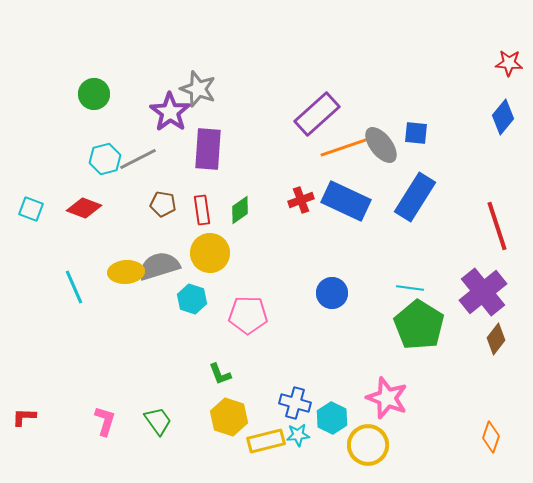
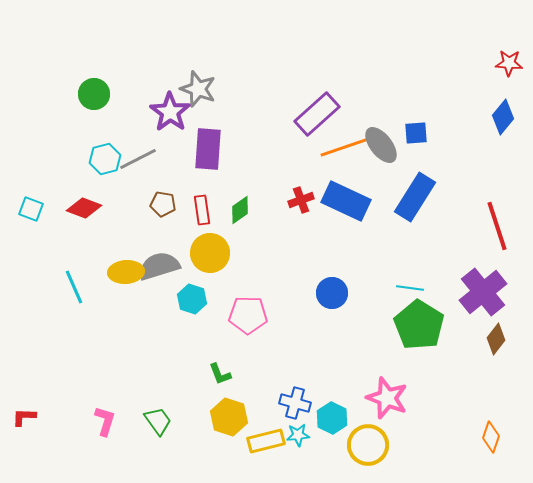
blue square at (416, 133): rotated 10 degrees counterclockwise
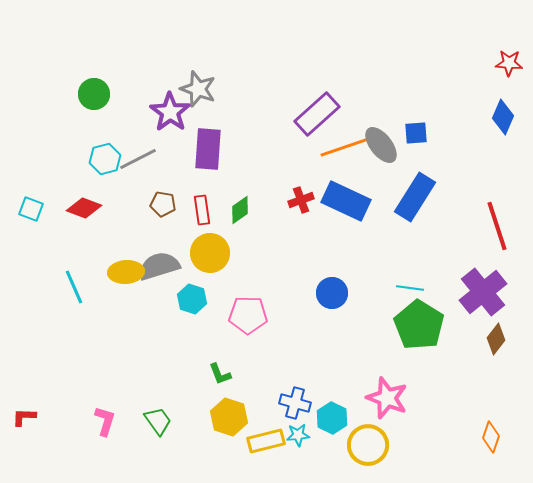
blue diamond at (503, 117): rotated 16 degrees counterclockwise
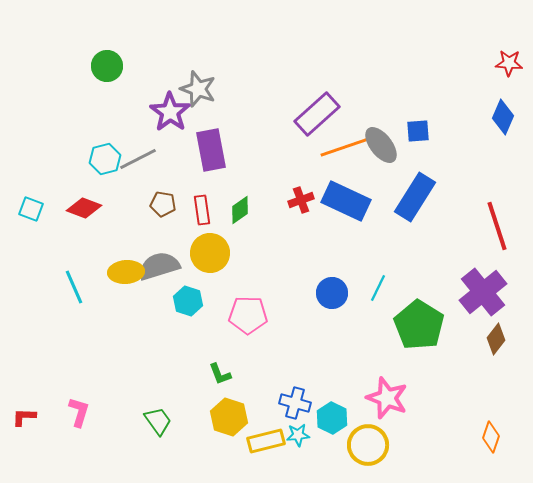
green circle at (94, 94): moved 13 px right, 28 px up
blue square at (416, 133): moved 2 px right, 2 px up
purple rectangle at (208, 149): moved 3 px right, 1 px down; rotated 15 degrees counterclockwise
cyan line at (410, 288): moved 32 px left; rotated 72 degrees counterclockwise
cyan hexagon at (192, 299): moved 4 px left, 2 px down
pink L-shape at (105, 421): moved 26 px left, 9 px up
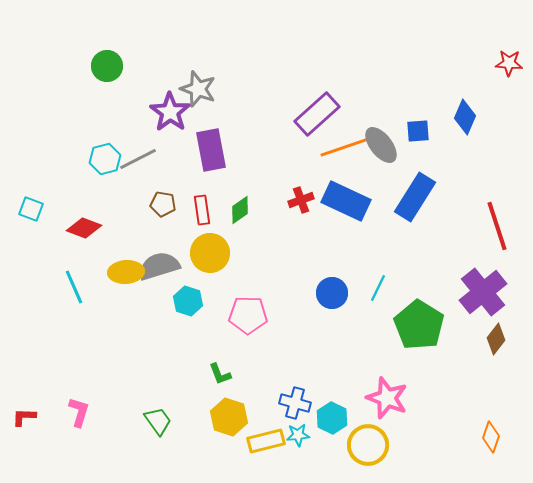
blue diamond at (503, 117): moved 38 px left
red diamond at (84, 208): moved 20 px down
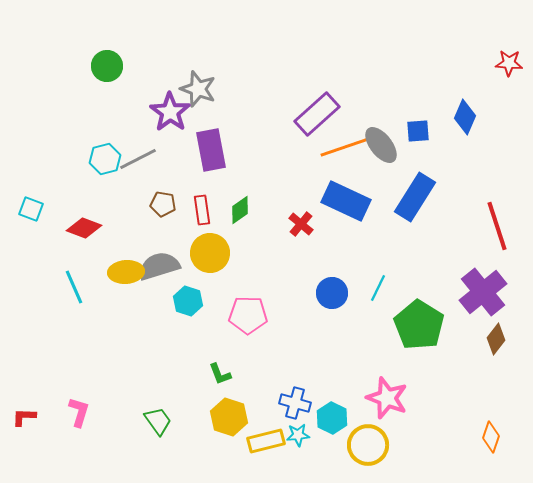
red cross at (301, 200): moved 24 px down; rotated 30 degrees counterclockwise
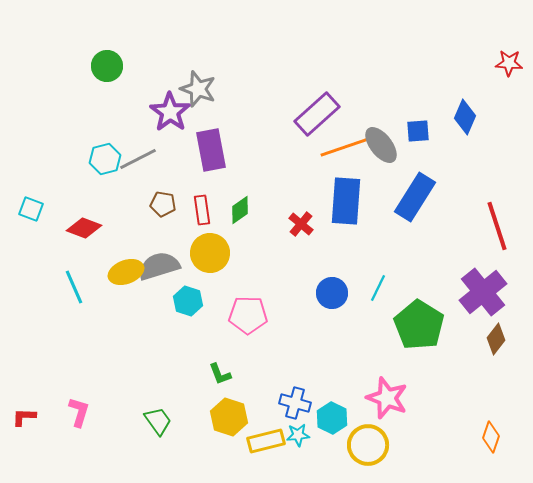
blue rectangle at (346, 201): rotated 69 degrees clockwise
yellow ellipse at (126, 272): rotated 16 degrees counterclockwise
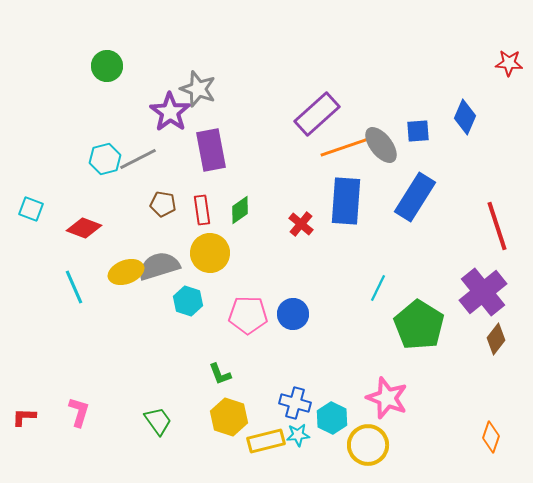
blue circle at (332, 293): moved 39 px left, 21 px down
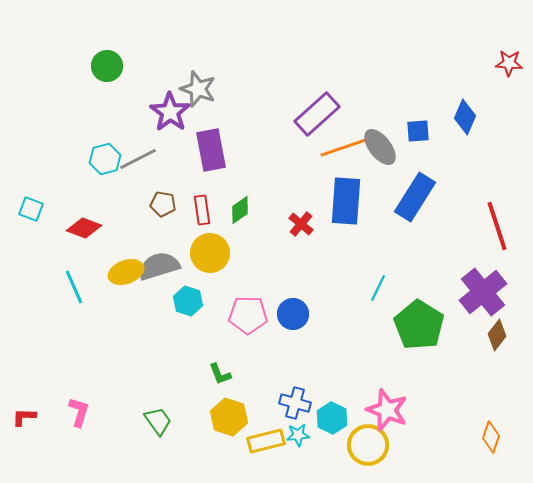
gray ellipse at (381, 145): moved 1 px left, 2 px down
brown diamond at (496, 339): moved 1 px right, 4 px up
pink star at (387, 398): moved 12 px down
